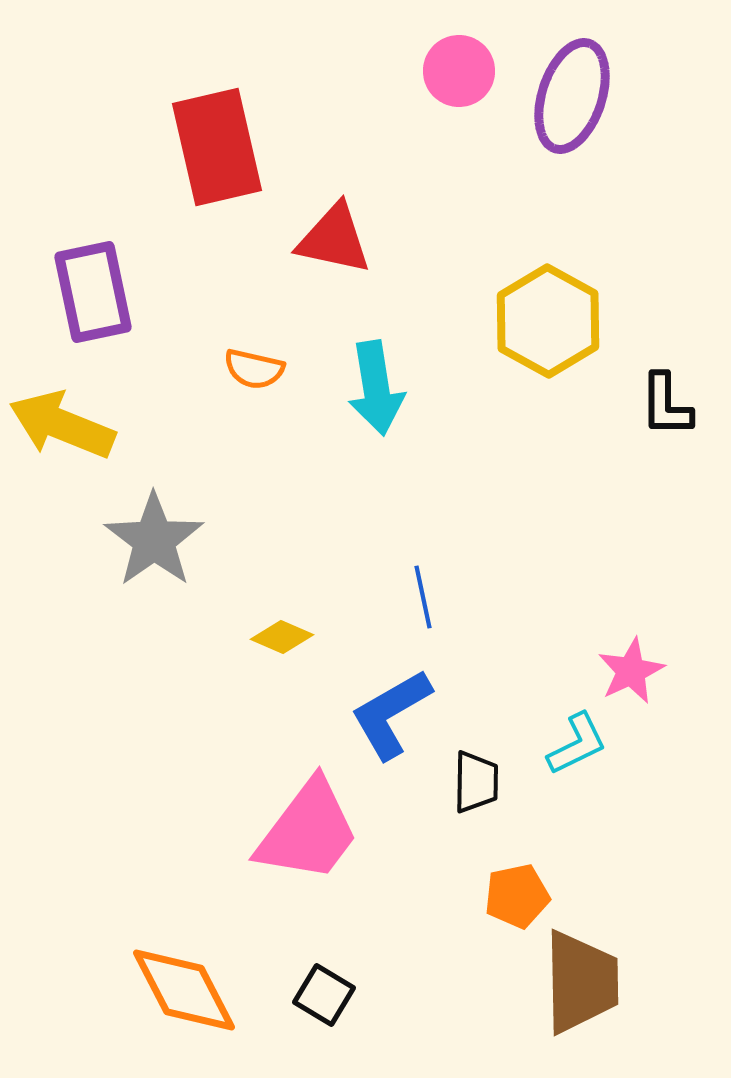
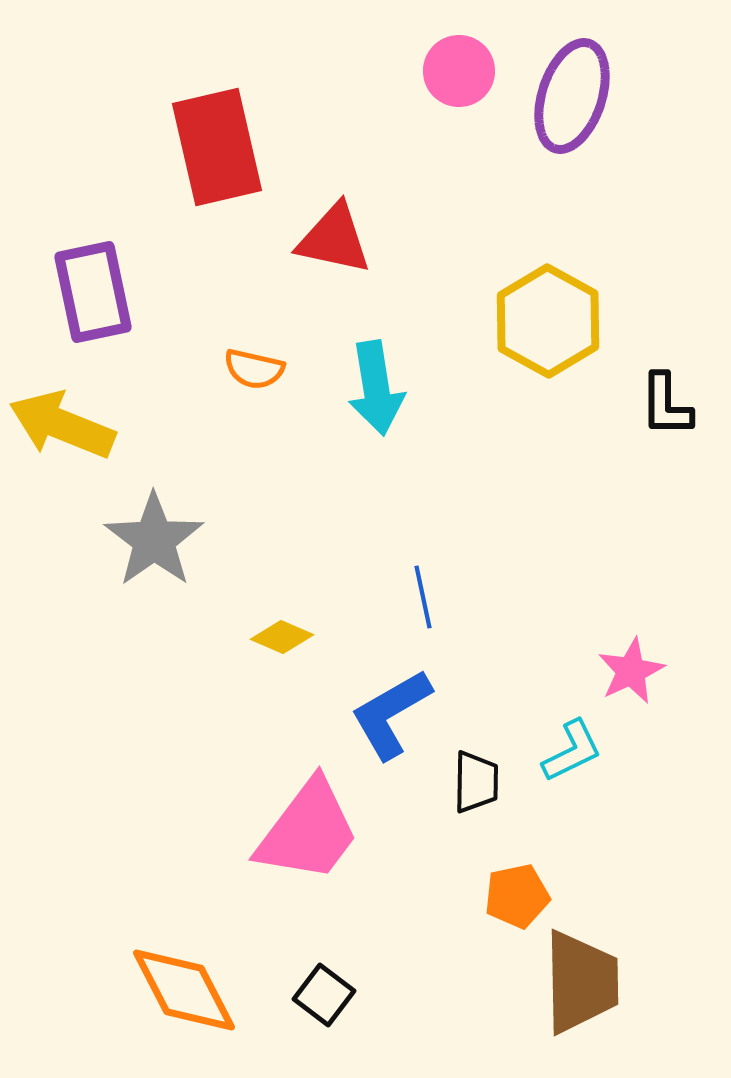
cyan L-shape: moved 5 px left, 7 px down
black square: rotated 6 degrees clockwise
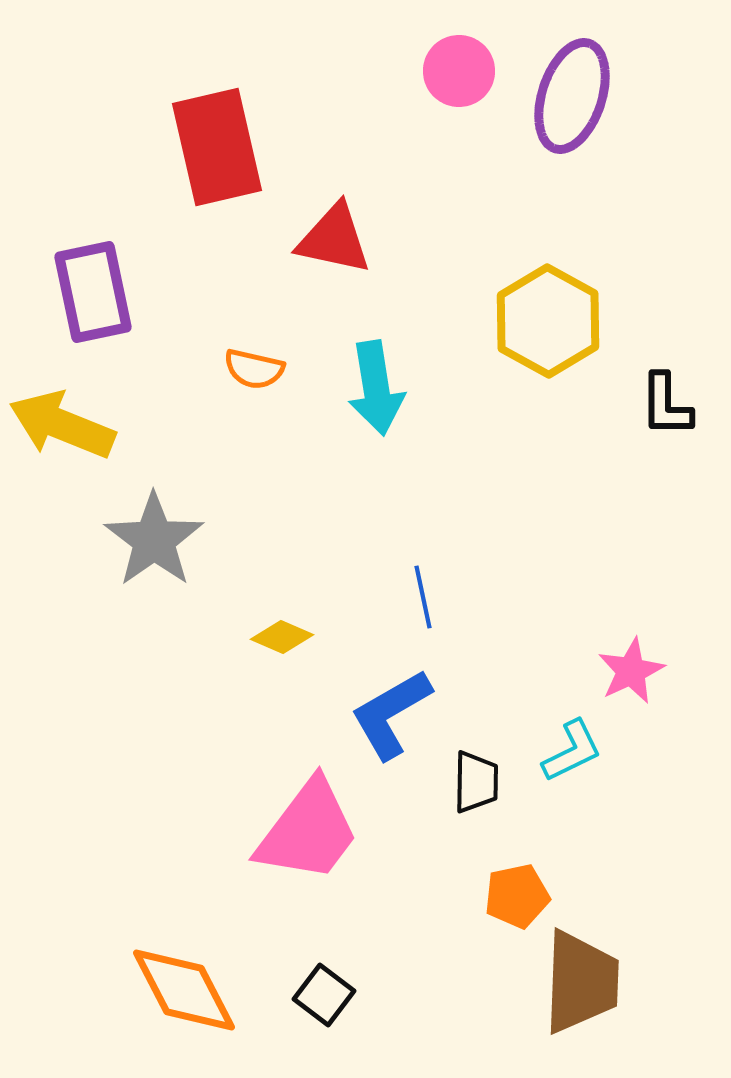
brown trapezoid: rotated 3 degrees clockwise
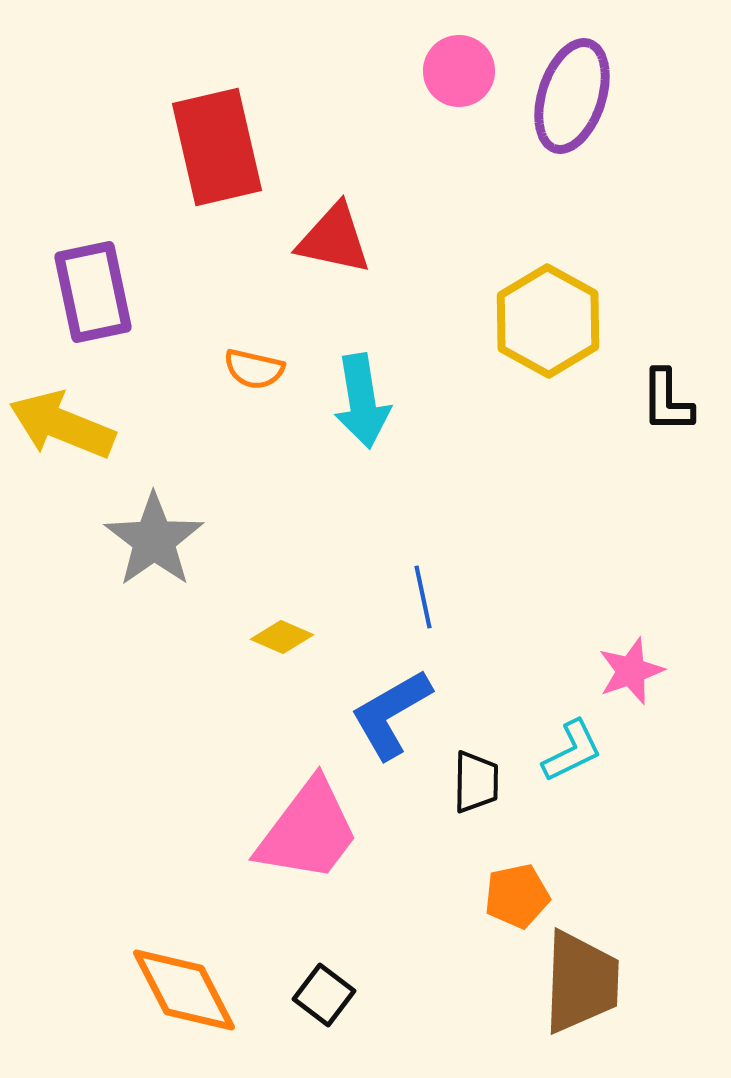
cyan arrow: moved 14 px left, 13 px down
black L-shape: moved 1 px right, 4 px up
pink star: rotated 6 degrees clockwise
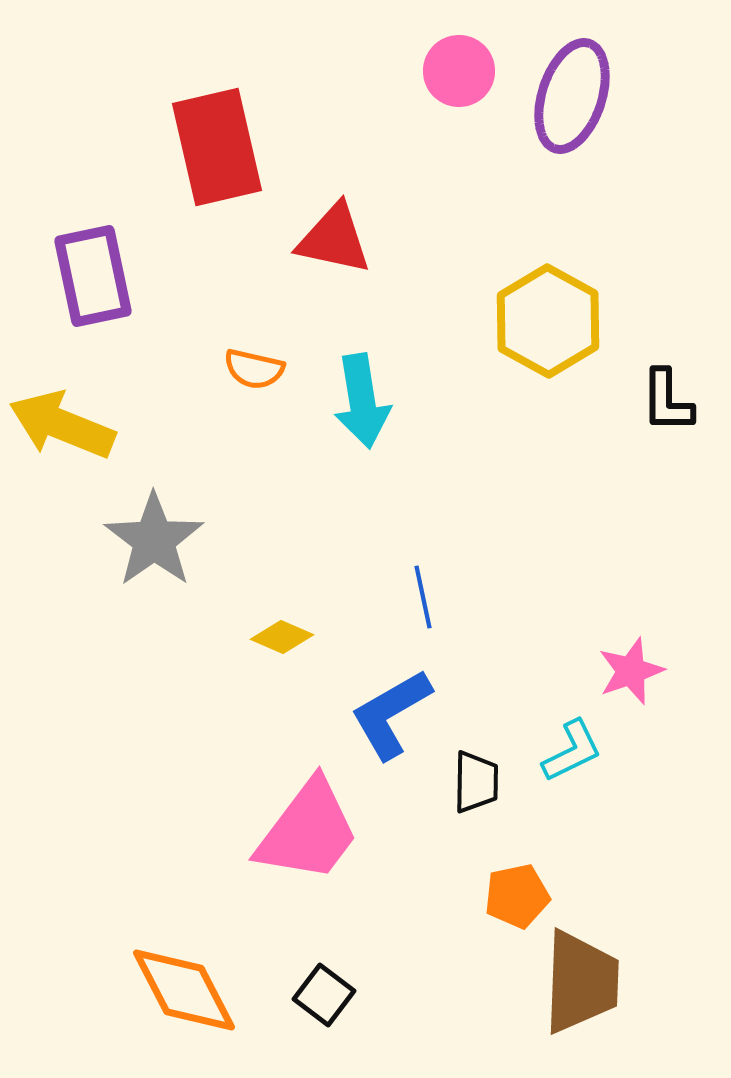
purple rectangle: moved 16 px up
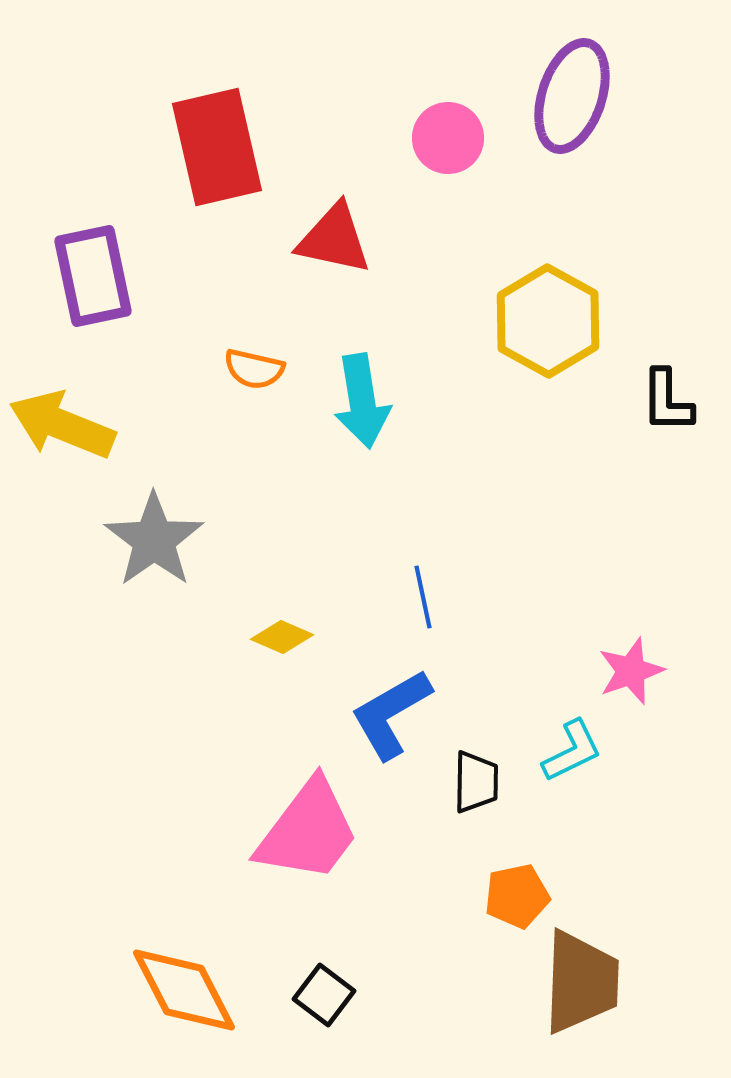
pink circle: moved 11 px left, 67 px down
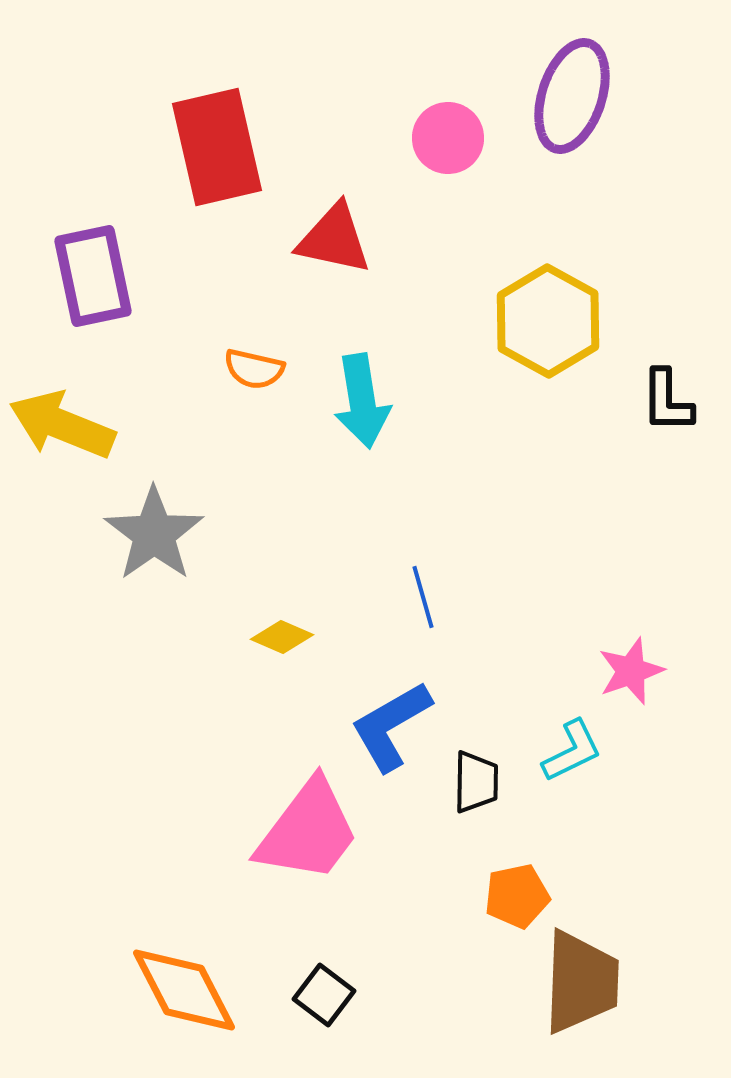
gray star: moved 6 px up
blue line: rotated 4 degrees counterclockwise
blue L-shape: moved 12 px down
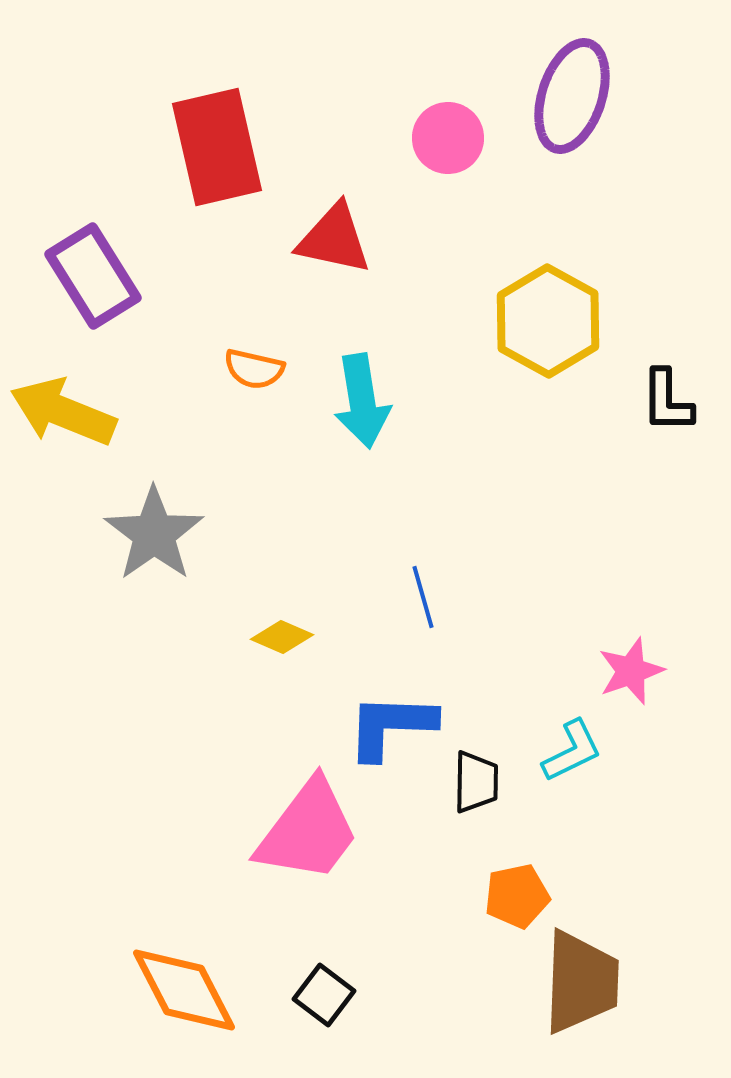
purple rectangle: rotated 20 degrees counterclockwise
yellow arrow: moved 1 px right, 13 px up
blue L-shape: rotated 32 degrees clockwise
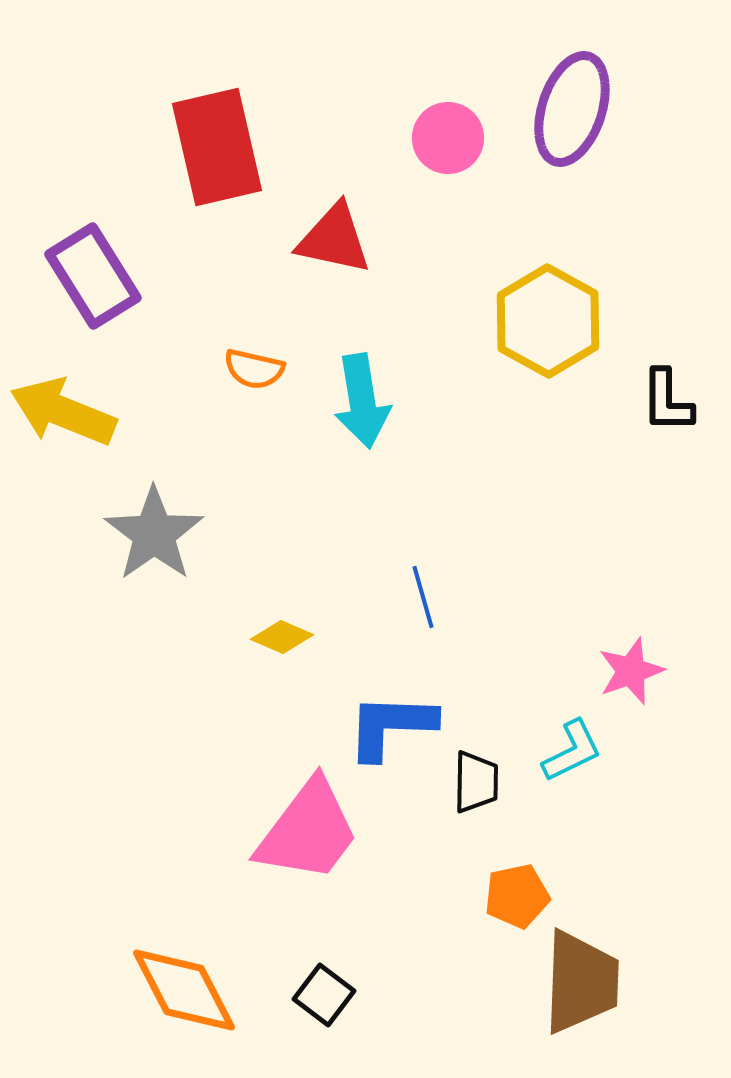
purple ellipse: moved 13 px down
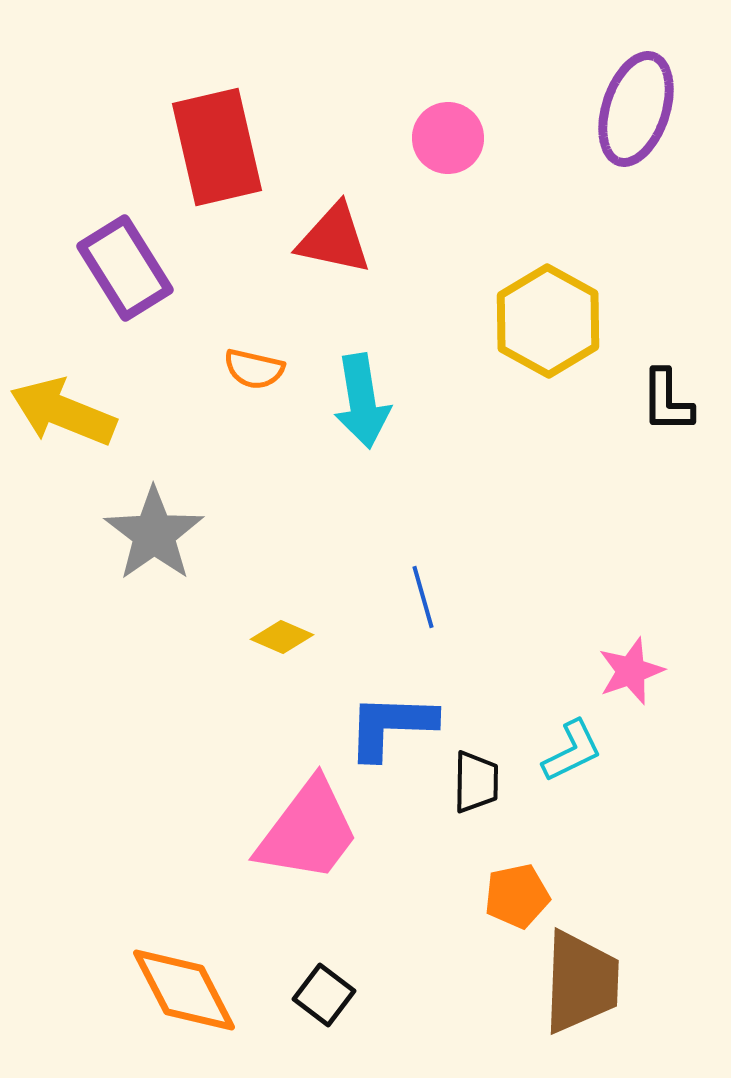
purple ellipse: moved 64 px right
purple rectangle: moved 32 px right, 8 px up
